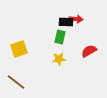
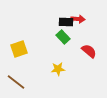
red arrow: moved 2 px right
green rectangle: moved 3 px right; rotated 56 degrees counterclockwise
red semicircle: rotated 70 degrees clockwise
yellow star: moved 1 px left, 10 px down
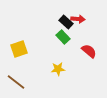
black rectangle: rotated 40 degrees clockwise
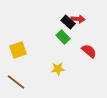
black rectangle: moved 2 px right
yellow square: moved 1 px left, 1 px down
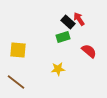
red arrow: moved 1 px right; rotated 128 degrees counterclockwise
green rectangle: rotated 64 degrees counterclockwise
yellow square: rotated 24 degrees clockwise
